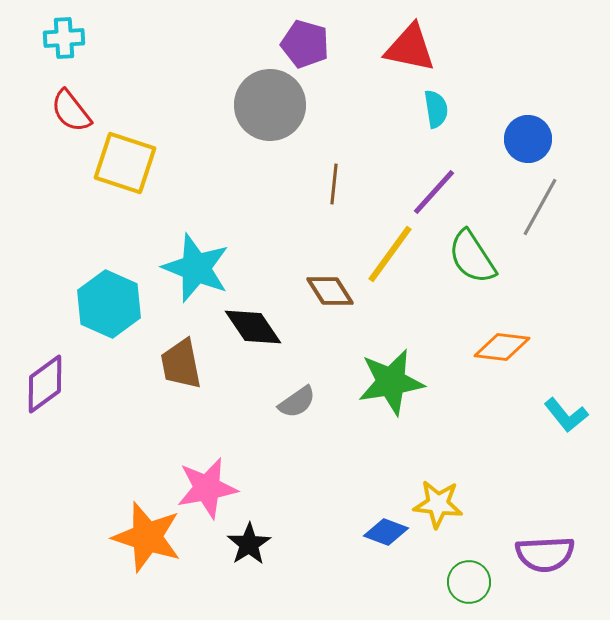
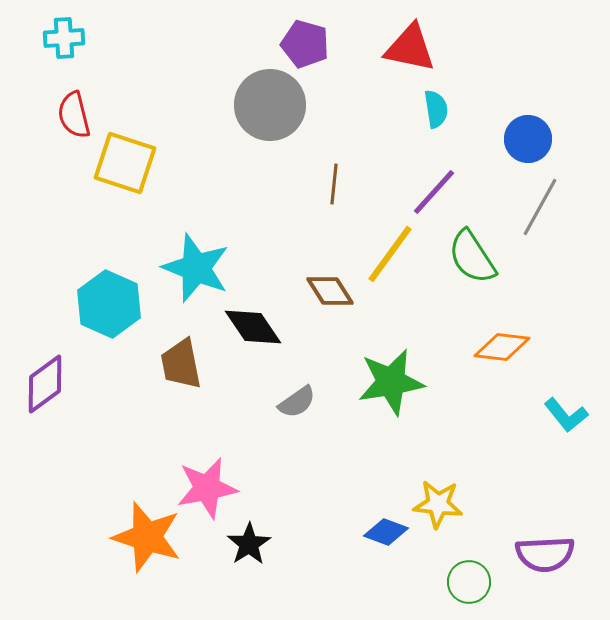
red semicircle: moved 3 px right, 4 px down; rotated 24 degrees clockwise
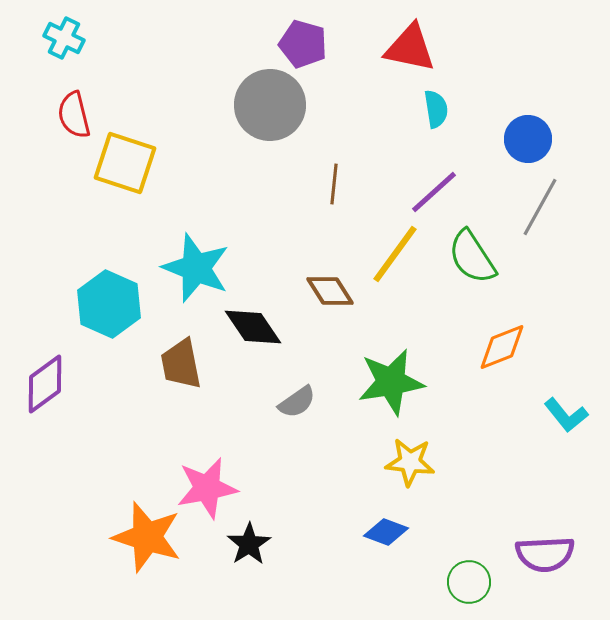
cyan cross: rotated 30 degrees clockwise
purple pentagon: moved 2 px left
purple line: rotated 6 degrees clockwise
yellow line: moved 5 px right
orange diamond: rotated 28 degrees counterclockwise
yellow star: moved 28 px left, 42 px up
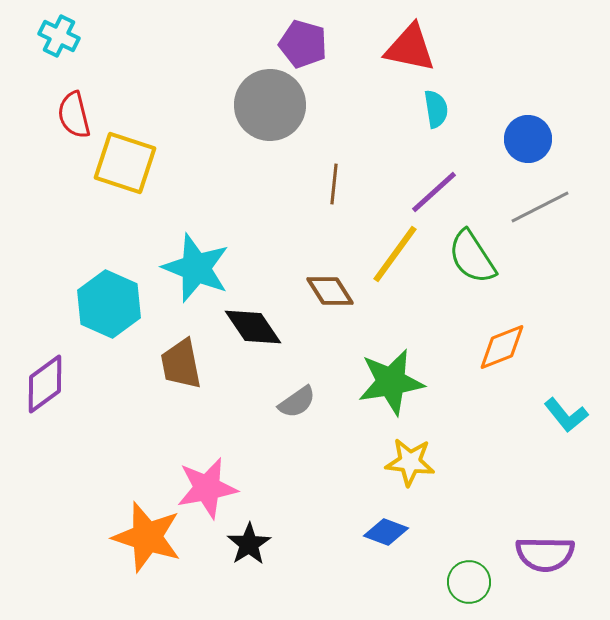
cyan cross: moved 5 px left, 2 px up
gray line: rotated 34 degrees clockwise
purple semicircle: rotated 4 degrees clockwise
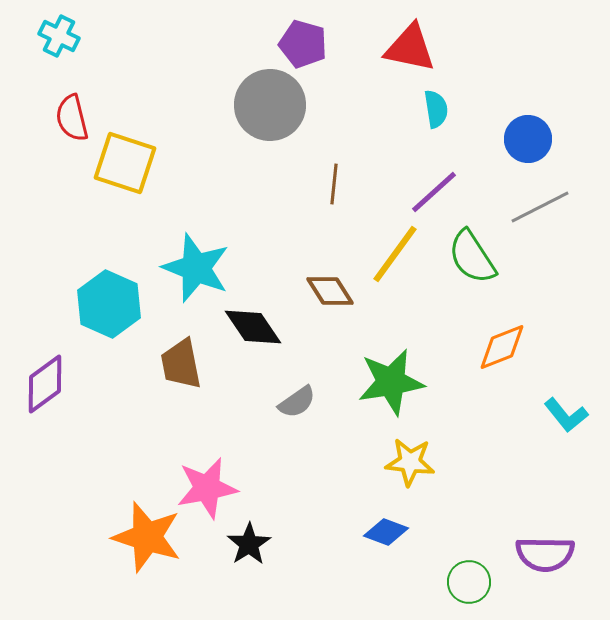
red semicircle: moved 2 px left, 3 px down
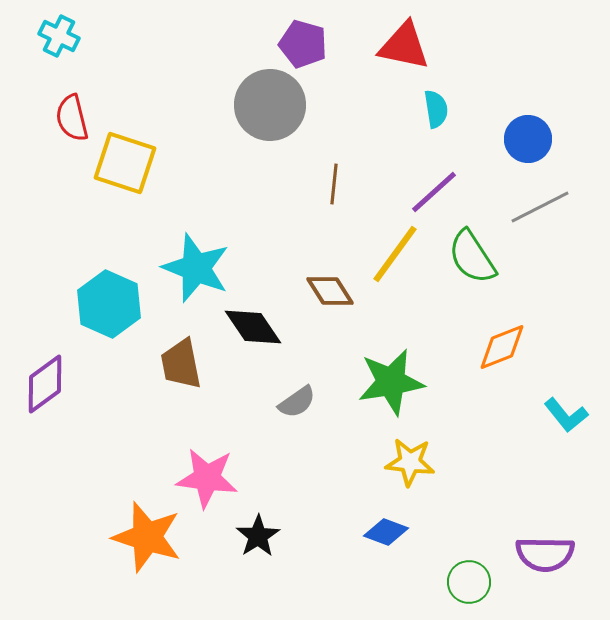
red triangle: moved 6 px left, 2 px up
pink star: moved 10 px up; rotated 18 degrees clockwise
black star: moved 9 px right, 8 px up
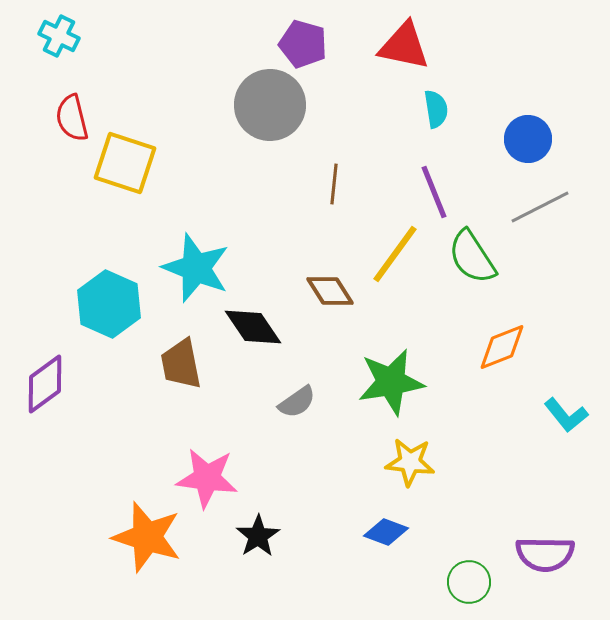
purple line: rotated 70 degrees counterclockwise
